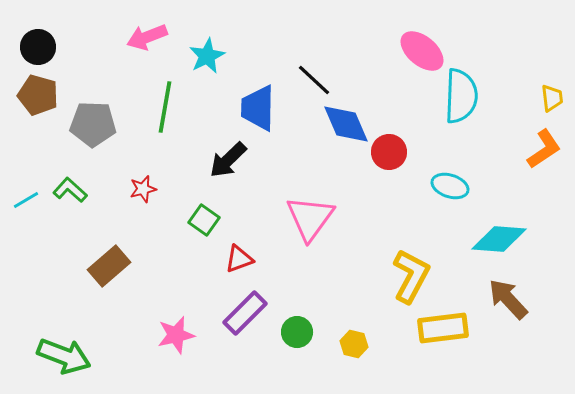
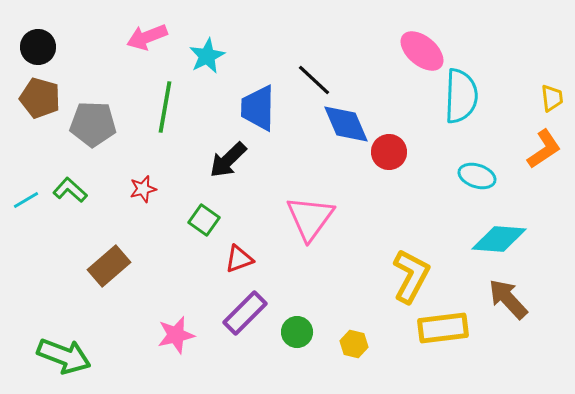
brown pentagon: moved 2 px right, 3 px down
cyan ellipse: moved 27 px right, 10 px up
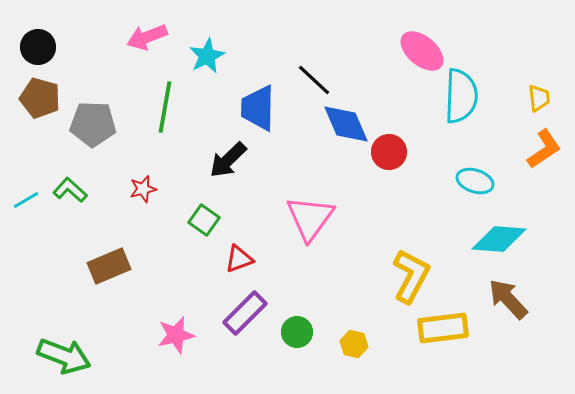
yellow trapezoid: moved 13 px left
cyan ellipse: moved 2 px left, 5 px down
brown rectangle: rotated 18 degrees clockwise
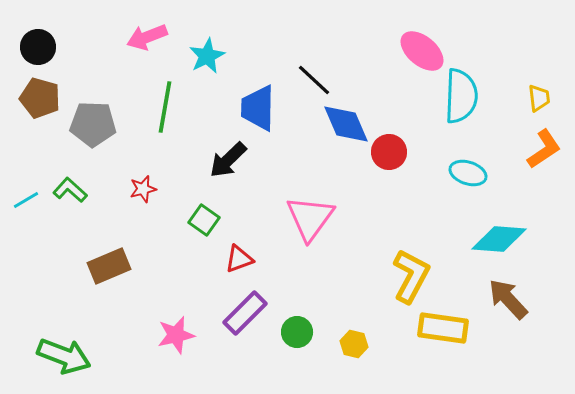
cyan ellipse: moved 7 px left, 8 px up
yellow rectangle: rotated 15 degrees clockwise
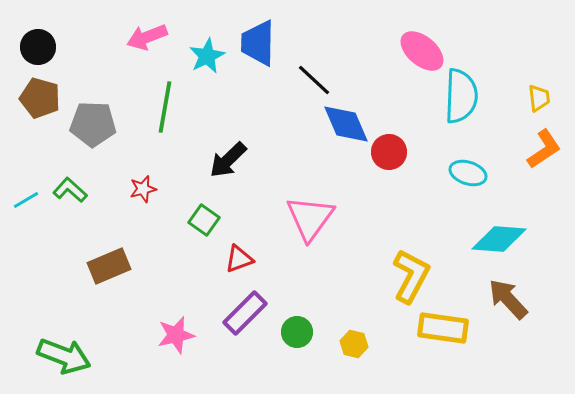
blue trapezoid: moved 65 px up
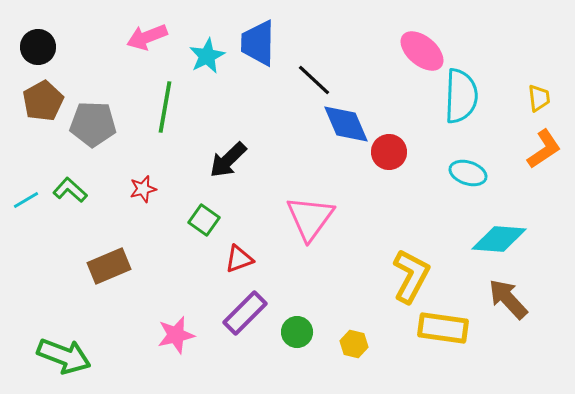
brown pentagon: moved 3 px right, 3 px down; rotated 27 degrees clockwise
